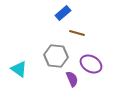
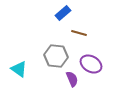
brown line: moved 2 px right
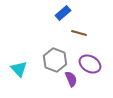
gray hexagon: moved 1 px left, 4 px down; rotated 15 degrees clockwise
purple ellipse: moved 1 px left
cyan triangle: rotated 12 degrees clockwise
purple semicircle: moved 1 px left
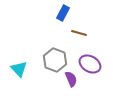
blue rectangle: rotated 21 degrees counterclockwise
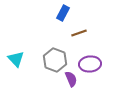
brown line: rotated 35 degrees counterclockwise
purple ellipse: rotated 35 degrees counterclockwise
cyan triangle: moved 3 px left, 10 px up
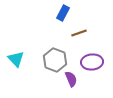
purple ellipse: moved 2 px right, 2 px up
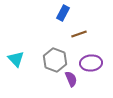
brown line: moved 1 px down
purple ellipse: moved 1 px left, 1 px down
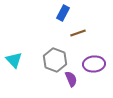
brown line: moved 1 px left, 1 px up
cyan triangle: moved 2 px left, 1 px down
purple ellipse: moved 3 px right, 1 px down
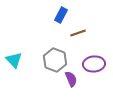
blue rectangle: moved 2 px left, 2 px down
